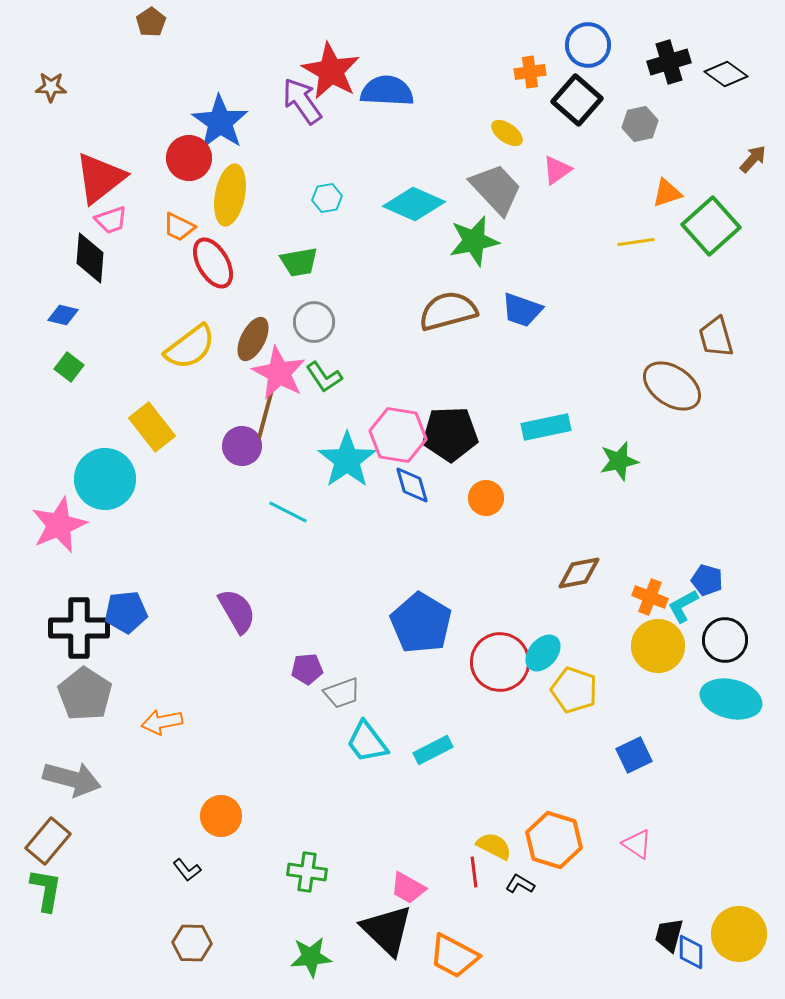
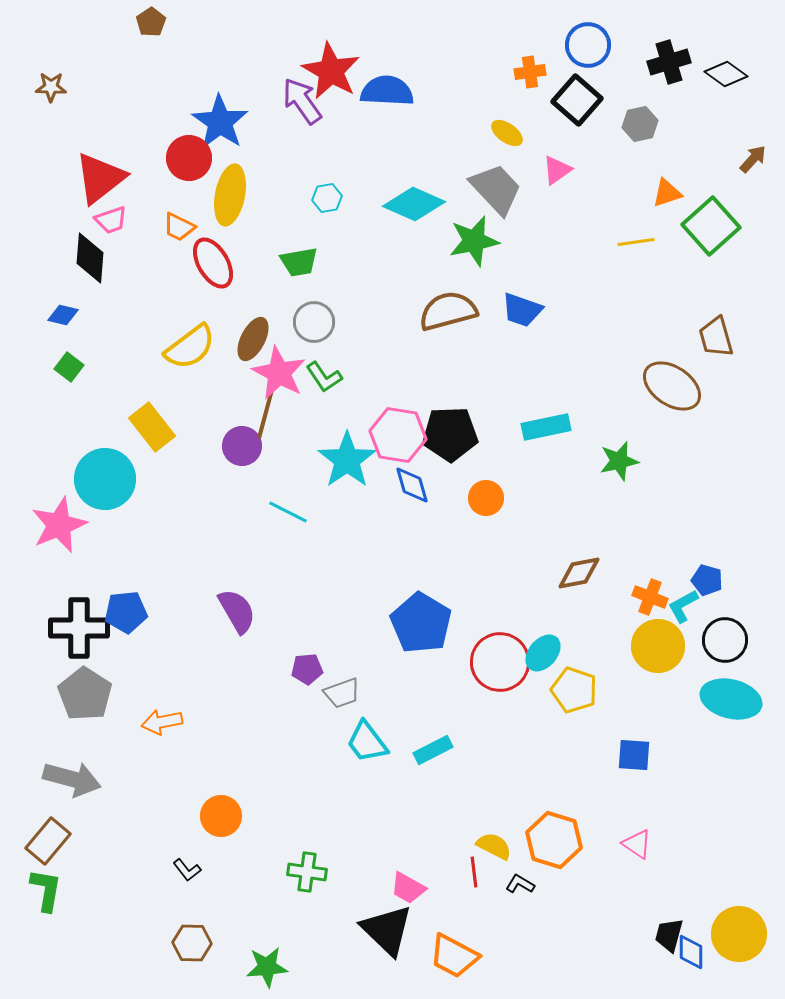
blue square at (634, 755): rotated 30 degrees clockwise
green star at (311, 957): moved 44 px left, 10 px down
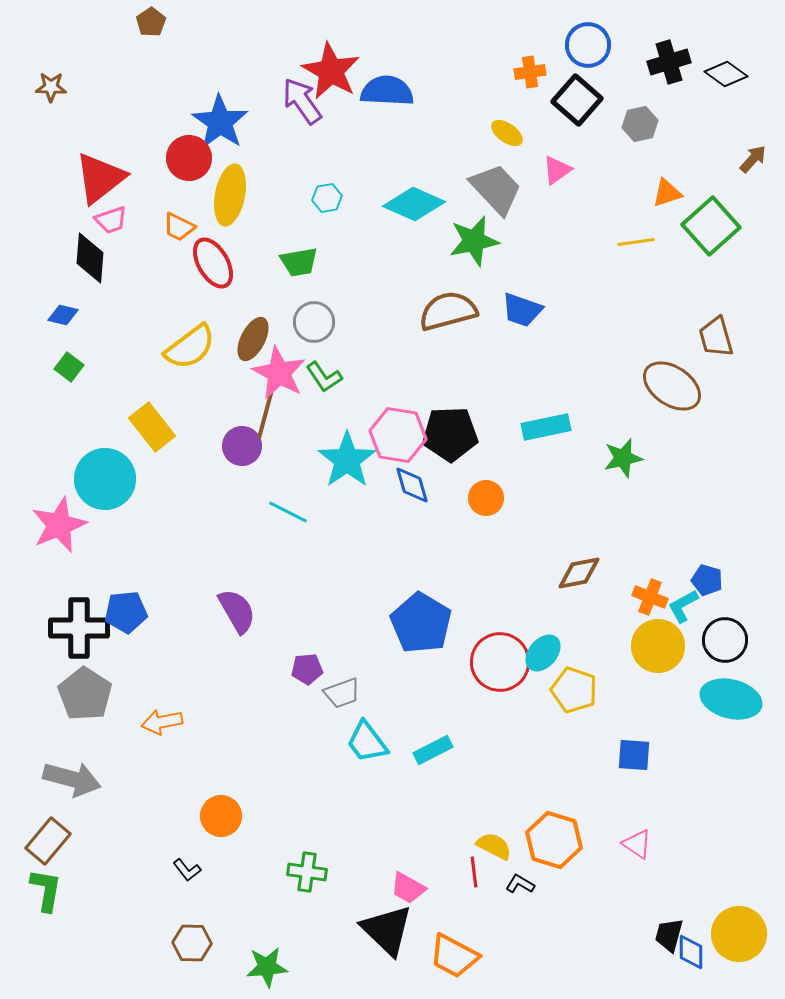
green star at (619, 461): moved 4 px right, 3 px up
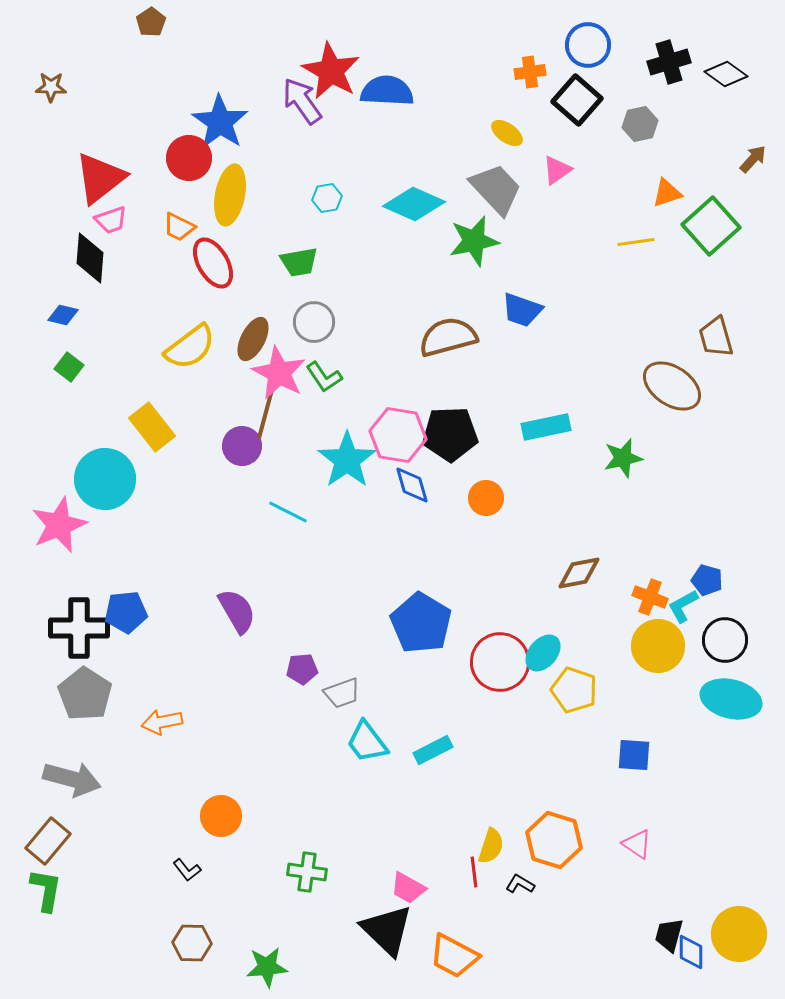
brown semicircle at (448, 311): moved 26 px down
purple pentagon at (307, 669): moved 5 px left
yellow semicircle at (494, 846): moved 3 px left; rotated 81 degrees clockwise
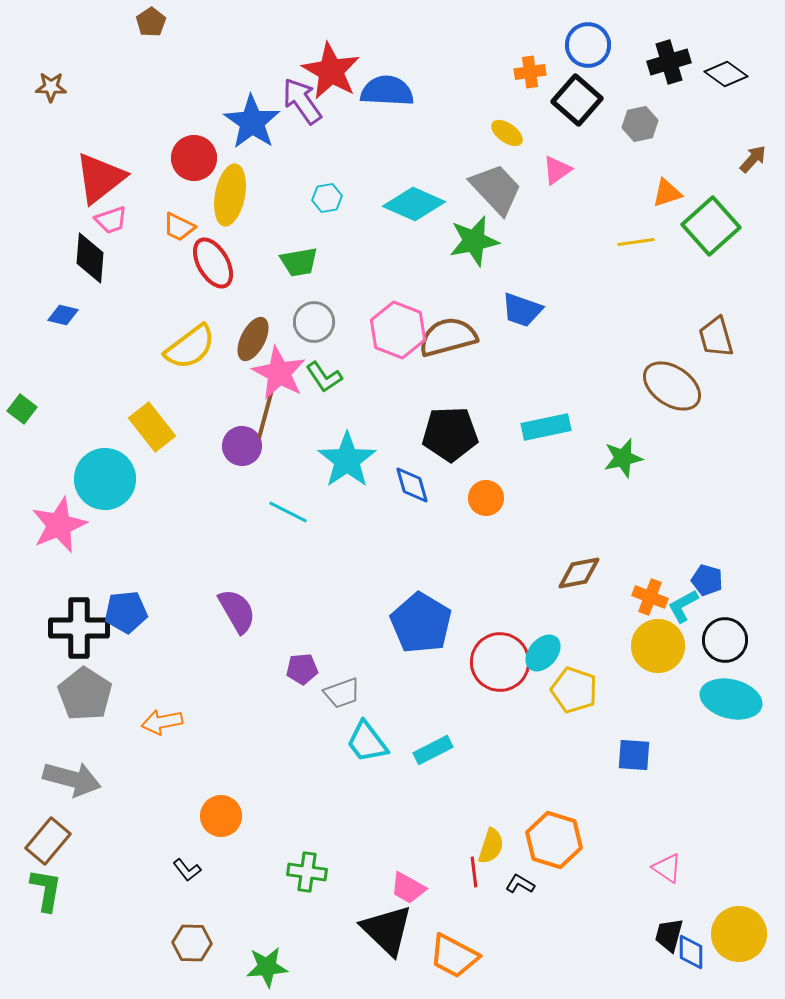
blue star at (220, 122): moved 32 px right
red circle at (189, 158): moved 5 px right
green square at (69, 367): moved 47 px left, 42 px down
pink hexagon at (398, 435): moved 105 px up; rotated 12 degrees clockwise
pink triangle at (637, 844): moved 30 px right, 24 px down
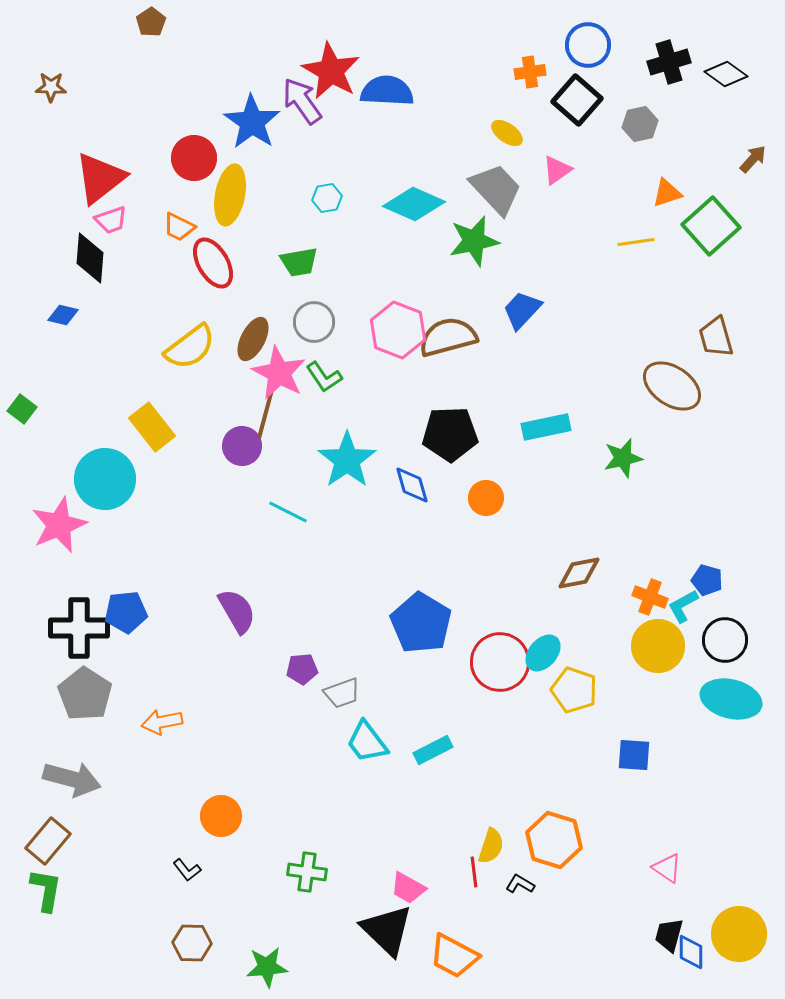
blue trapezoid at (522, 310): rotated 114 degrees clockwise
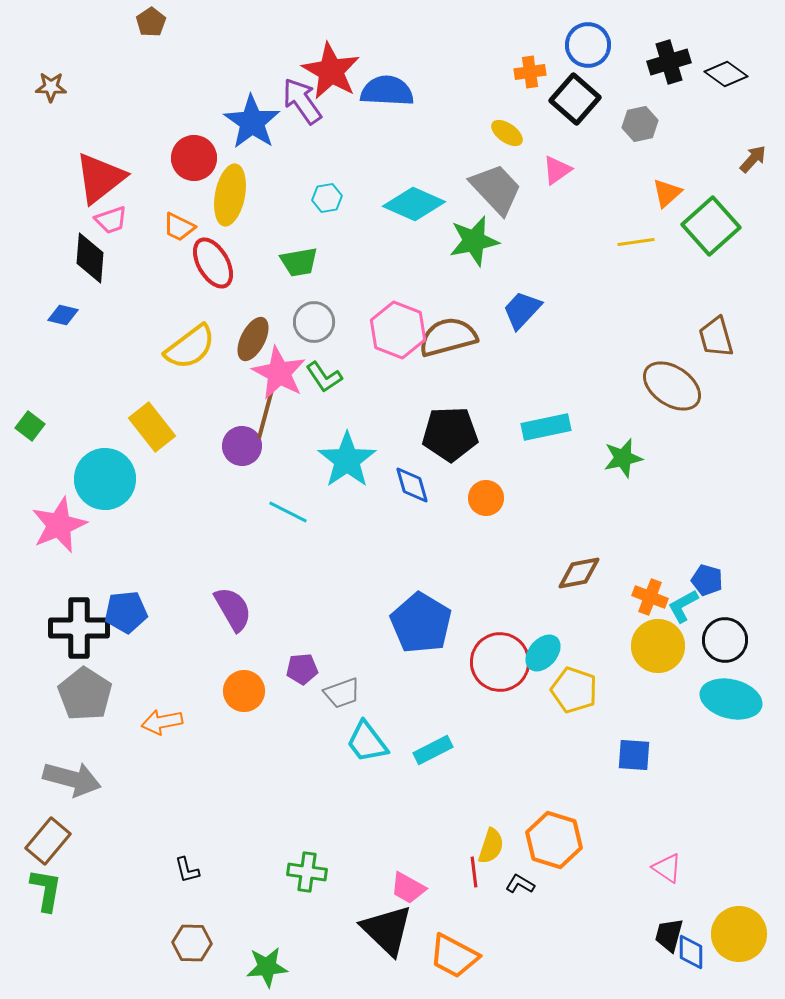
black square at (577, 100): moved 2 px left, 1 px up
orange triangle at (667, 193): rotated 24 degrees counterclockwise
green square at (22, 409): moved 8 px right, 17 px down
purple semicircle at (237, 611): moved 4 px left, 2 px up
orange circle at (221, 816): moved 23 px right, 125 px up
black L-shape at (187, 870): rotated 24 degrees clockwise
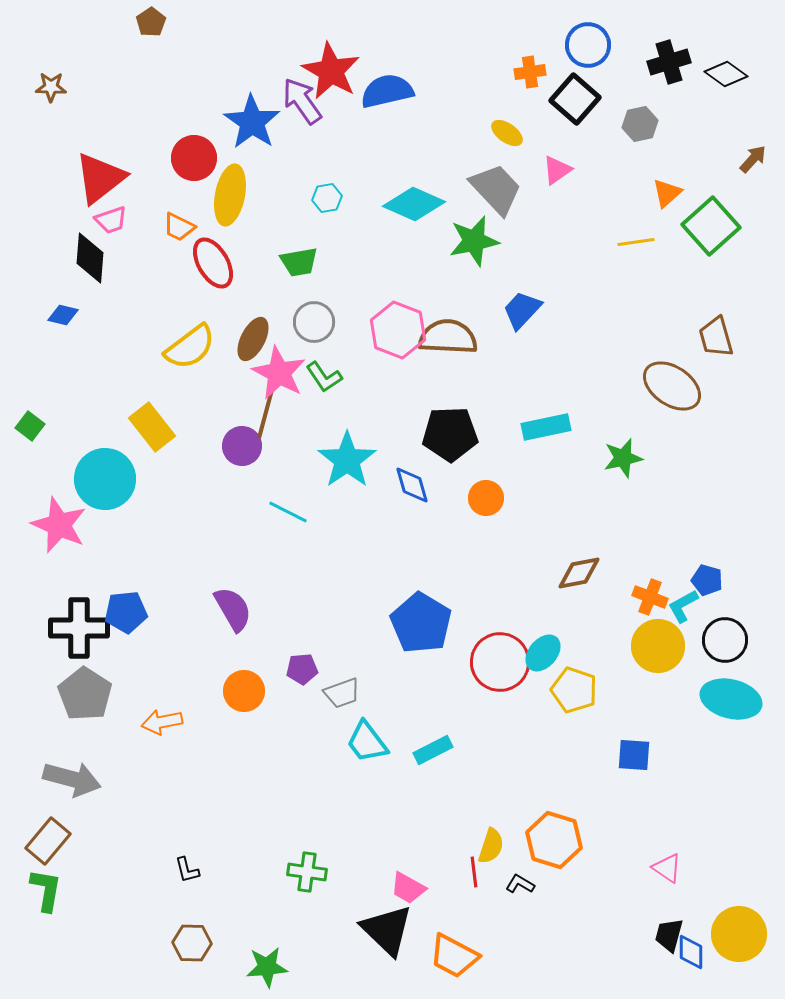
blue semicircle at (387, 91): rotated 16 degrees counterclockwise
brown semicircle at (448, 337): rotated 18 degrees clockwise
pink star at (59, 525): rotated 26 degrees counterclockwise
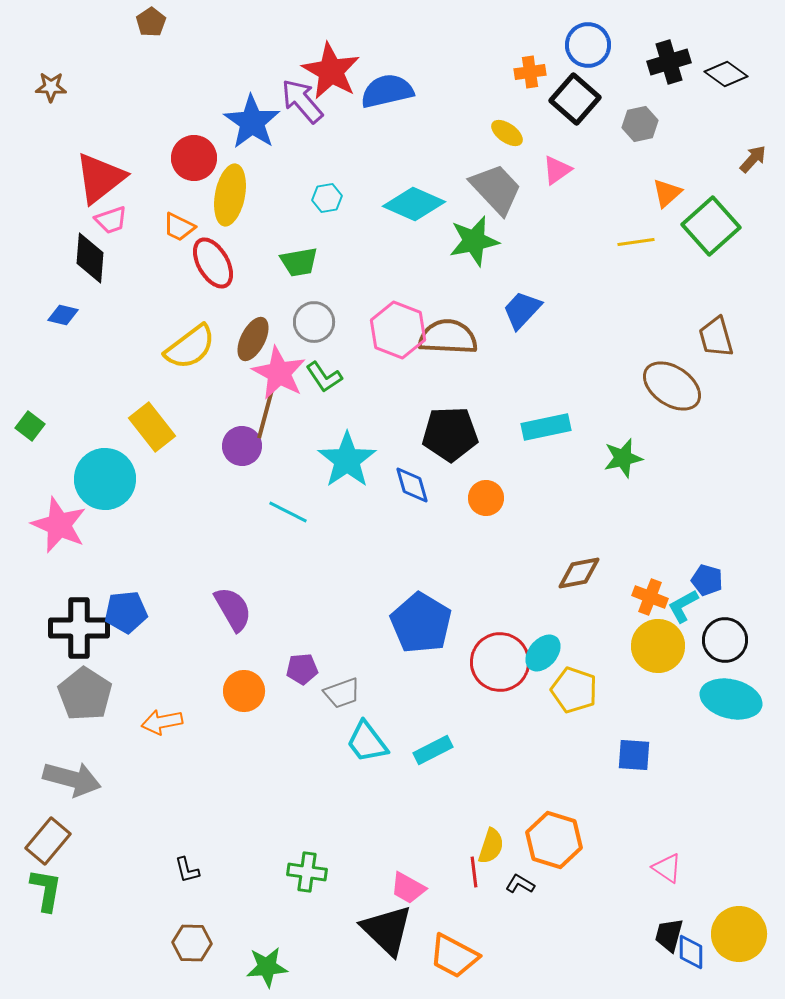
purple arrow at (302, 101): rotated 6 degrees counterclockwise
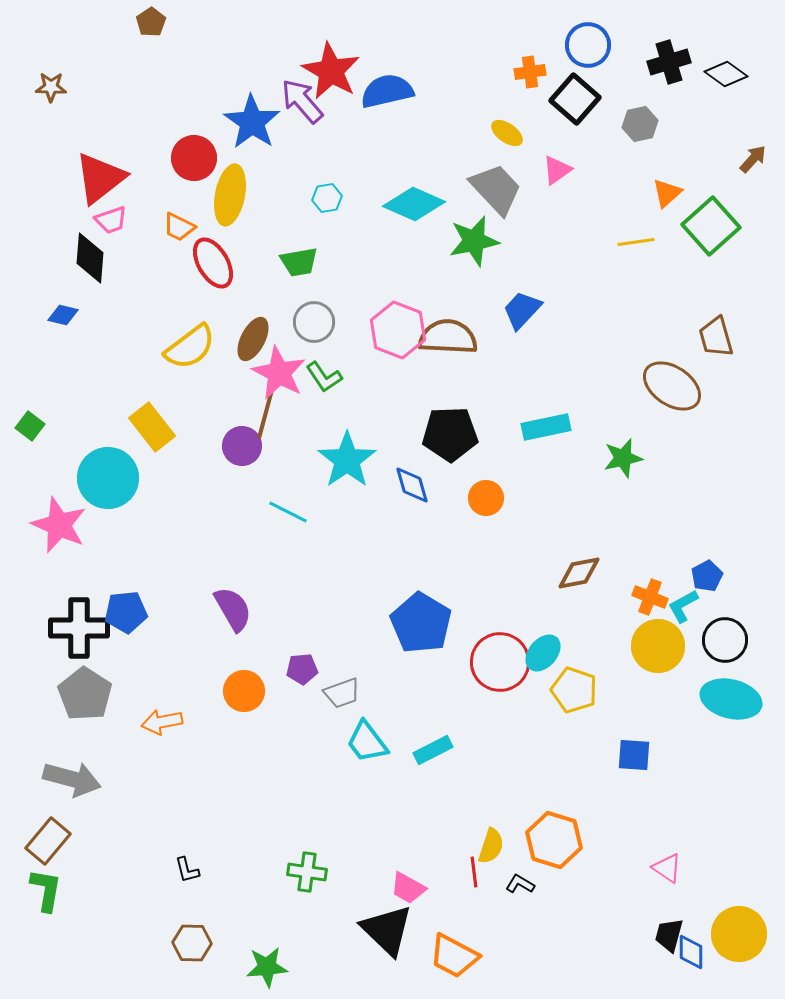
cyan circle at (105, 479): moved 3 px right, 1 px up
blue pentagon at (707, 580): moved 4 px up; rotated 28 degrees clockwise
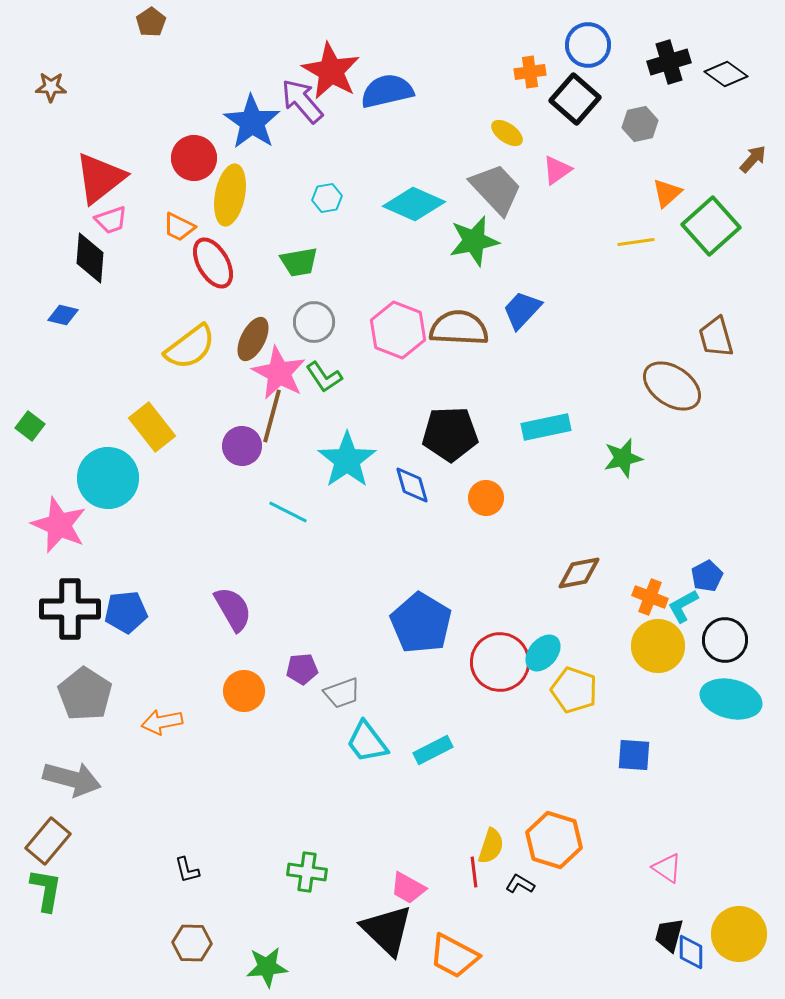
brown semicircle at (448, 337): moved 11 px right, 9 px up
brown line at (266, 412): moved 6 px right, 4 px down
black cross at (79, 628): moved 9 px left, 19 px up
